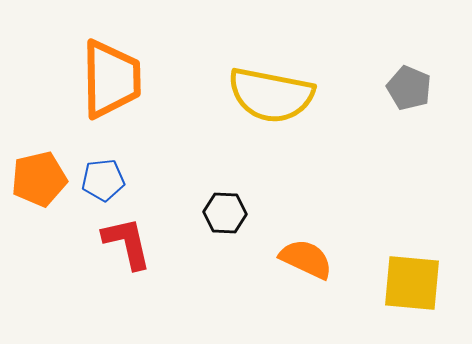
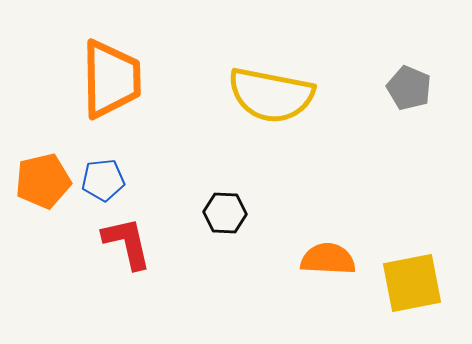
orange pentagon: moved 4 px right, 2 px down
orange semicircle: moved 22 px right; rotated 22 degrees counterclockwise
yellow square: rotated 16 degrees counterclockwise
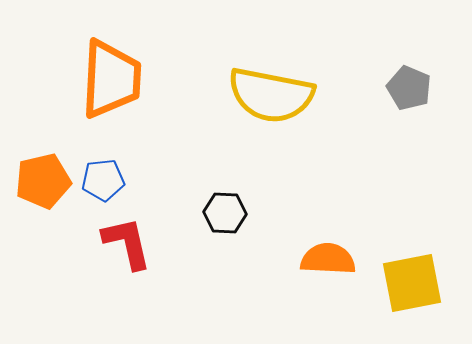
orange trapezoid: rotated 4 degrees clockwise
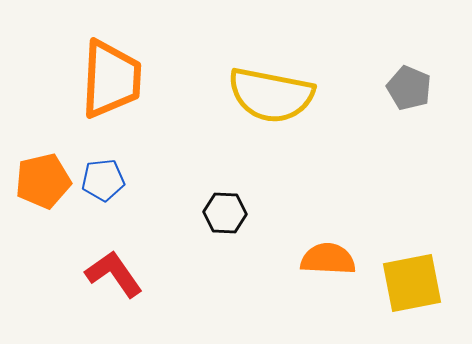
red L-shape: moved 13 px left, 31 px down; rotated 22 degrees counterclockwise
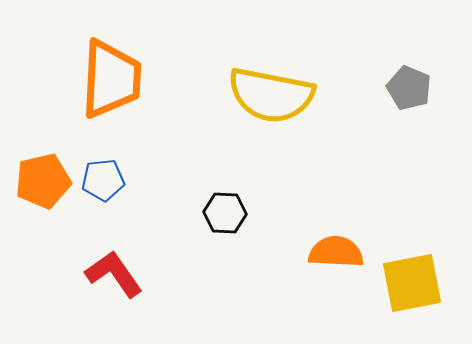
orange semicircle: moved 8 px right, 7 px up
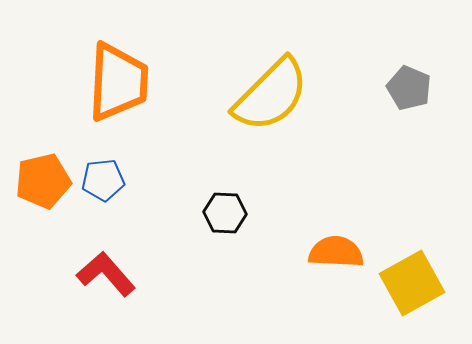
orange trapezoid: moved 7 px right, 3 px down
yellow semicircle: rotated 56 degrees counterclockwise
red L-shape: moved 8 px left; rotated 6 degrees counterclockwise
yellow square: rotated 18 degrees counterclockwise
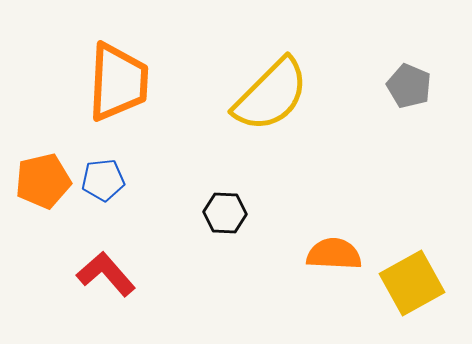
gray pentagon: moved 2 px up
orange semicircle: moved 2 px left, 2 px down
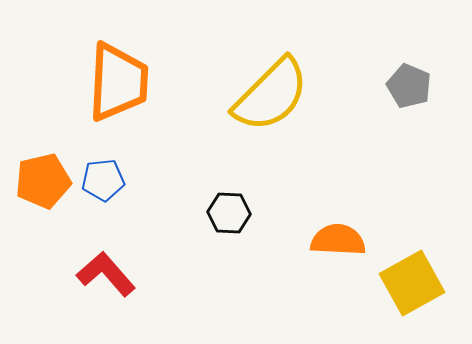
black hexagon: moved 4 px right
orange semicircle: moved 4 px right, 14 px up
